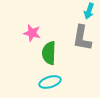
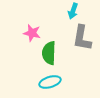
cyan arrow: moved 16 px left
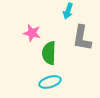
cyan arrow: moved 5 px left
